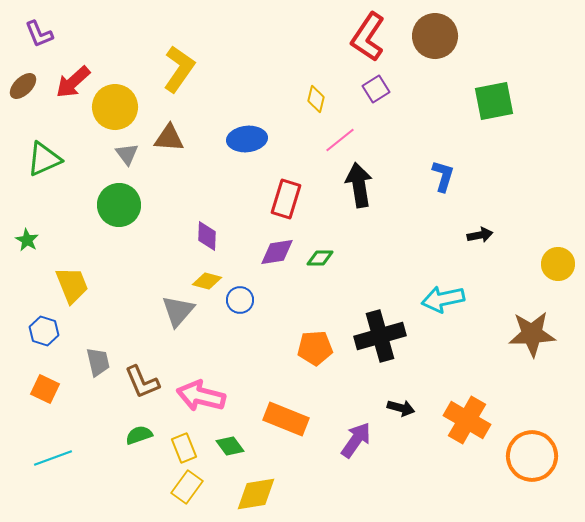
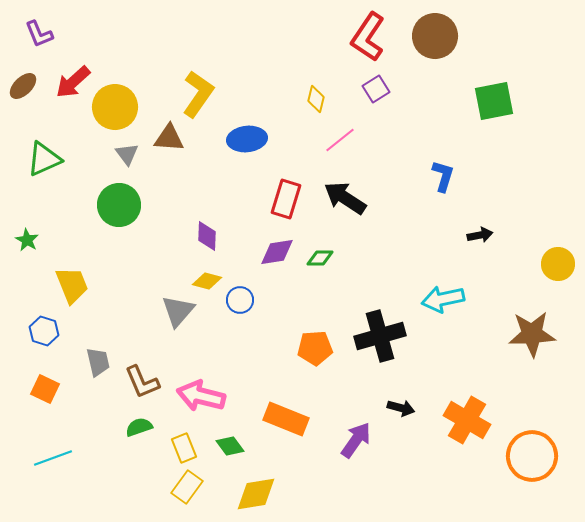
yellow L-shape at (179, 69): moved 19 px right, 25 px down
black arrow at (359, 185): moved 14 px left, 13 px down; rotated 48 degrees counterclockwise
green semicircle at (139, 435): moved 8 px up
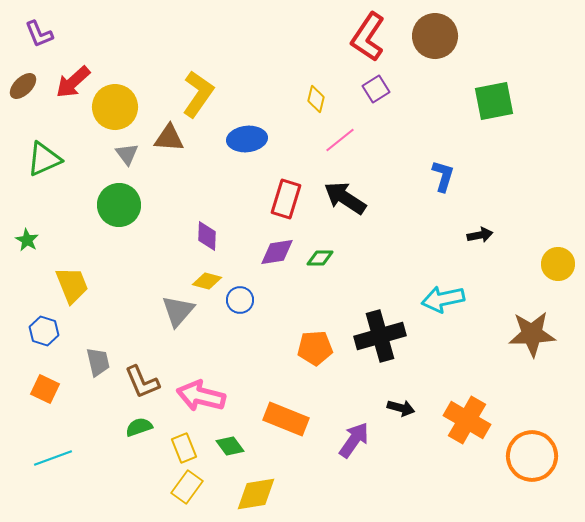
purple arrow at (356, 440): moved 2 px left
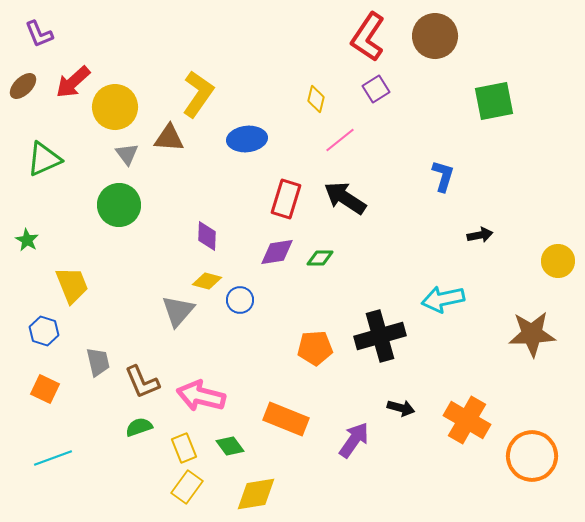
yellow circle at (558, 264): moved 3 px up
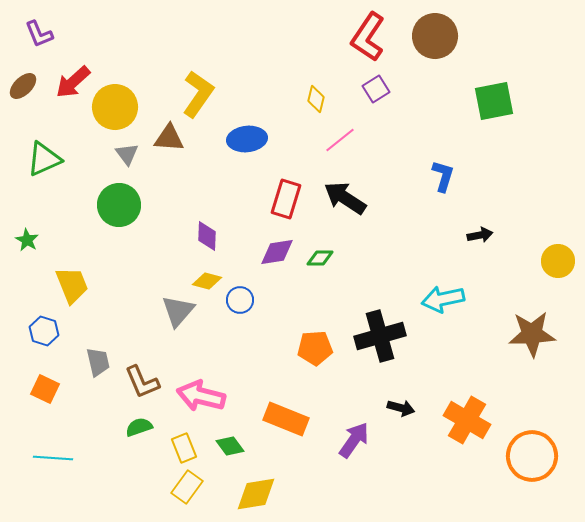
cyan line at (53, 458): rotated 24 degrees clockwise
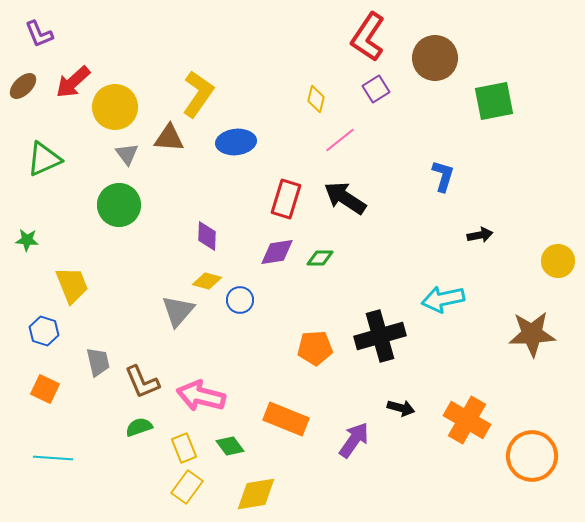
brown circle at (435, 36): moved 22 px down
blue ellipse at (247, 139): moved 11 px left, 3 px down
green star at (27, 240): rotated 25 degrees counterclockwise
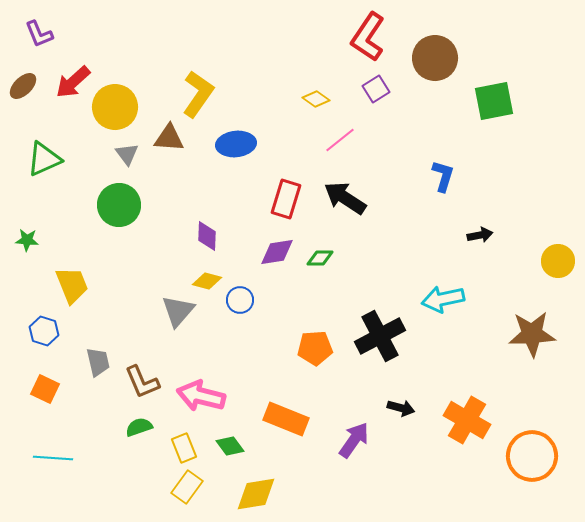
yellow diamond at (316, 99): rotated 68 degrees counterclockwise
blue ellipse at (236, 142): moved 2 px down
black cross at (380, 336): rotated 12 degrees counterclockwise
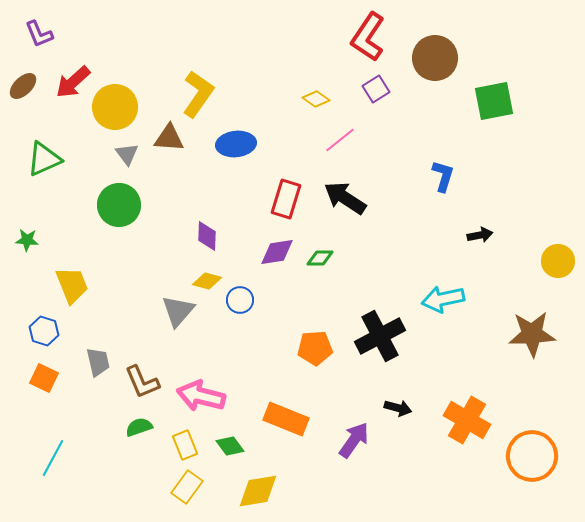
orange square at (45, 389): moved 1 px left, 11 px up
black arrow at (401, 408): moved 3 px left
yellow rectangle at (184, 448): moved 1 px right, 3 px up
cyan line at (53, 458): rotated 66 degrees counterclockwise
yellow diamond at (256, 494): moved 2 px right, 3 px up
